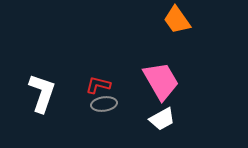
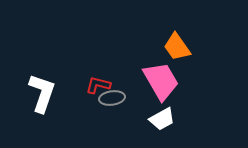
orange trapezoid: moved 27 px down
gray ellipse: moved 8 px right, 6 px up
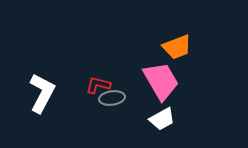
orange trapezoid: rotated 76 degrees counterclockwise
white L-shape: rotated 9 degrees clockwise
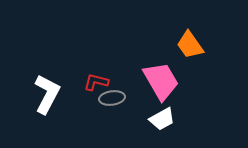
orange trapezoid: moved 13 px right, 2 px up; rotated 76 degrees clockwise
red L-shape: moved 2 px left, 3 px up
white L-shape: moved 5 px right, 1 px down
